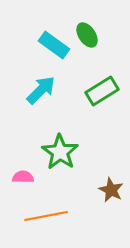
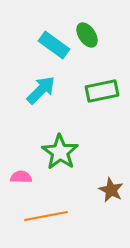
green rectangle: rotated 20 degrees clockwise
pink semicircle: moved 2 px left
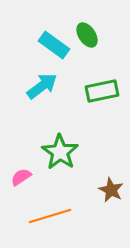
cyan arrow: moved 1 px right, 4 px up; rotated 8 degrees clockwise
pink semicircle: rotated 35 degrees counterclockwise
orange line: moved 4 px right; rotated 6 degrees counterclockwise
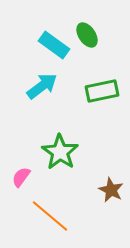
pink semicircle: rotated 20 degrees counterclockwise
orange line: rotated 57 degrees clockwise
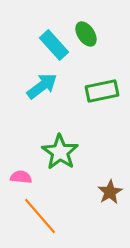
green ellipse: moved 1 px left, 1 px up
cyan rectangle: rotated 12 degrees clockwise
pink semicircle: rotated 60 degrees clockwise
brown star: moved 1 px left, 2 px down; rotated 15 degrees clockwise
orange line: moved 10 px left; rotated 9 degrees clockwise
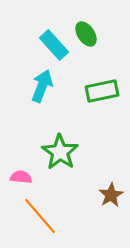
cyan arrow: rotated 32 degrees counterclockwise
brown star: moved 1 px right, 3 px down
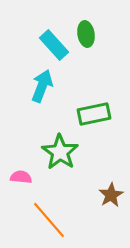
green ellipse: rotated 25 degrees clockwise
green rectangle: moved 8 px left, 23 px down
orange line: moved 9 px right, 4 px down
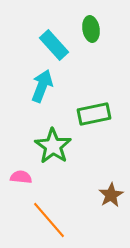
green ellipse: moved 5 px right, 5 px up
green star: moved 7 px left, 6 px up
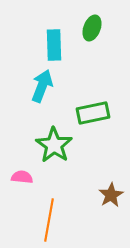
green ellipse: moved 1 px right, 1 px up; rotated 30 degrees clockwise
cyan rectangle: rotated 40 degrees clockwise
green rectangle: moved 1 px left, 1 px up
green star: moved 1 px right, 1 px up
pink semicircle: moved 1 px right
orange line: rotated 51 degrees clockwise
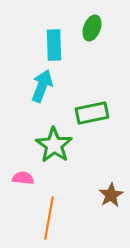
green rectangle: moved 1 px left
pink semicircle: moved 1 px right, 1 px down
orange line: moved 2 px up
